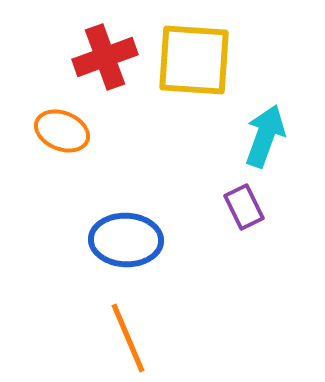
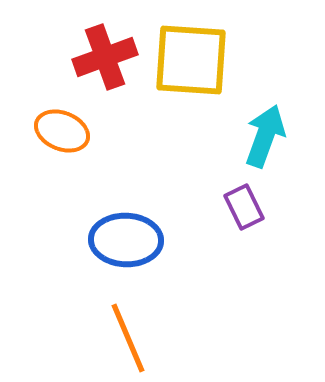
yellow square: moved 3 px left
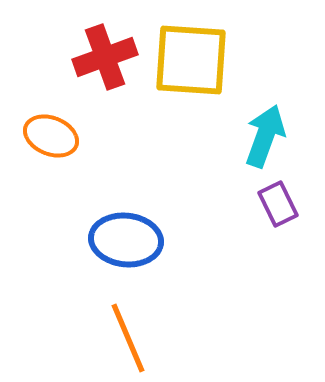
orange ellipse: moved 11 px left, 5 px down
purple rectangle: moved 34 px right, 3 px up
blue ellipse: rotated 4 degrees clockwise
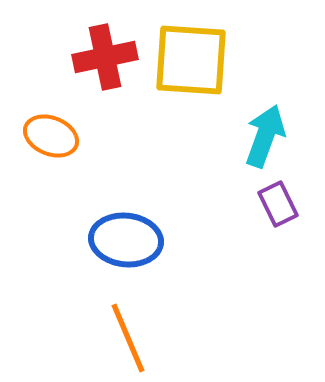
red cross: rotated 8 degrees clockwise
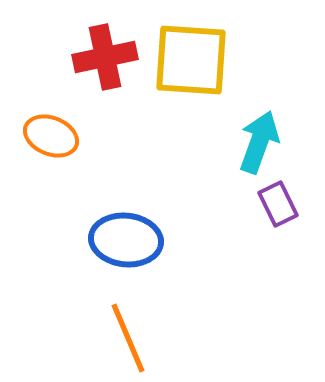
cyan arrow: moved 6 px left, 6 px down
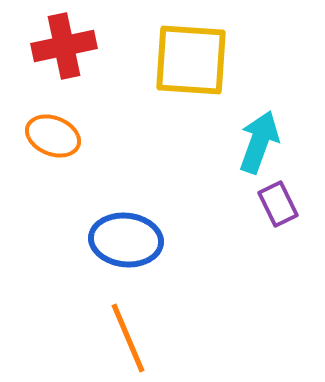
red cross: moved 41 px left, 11 px up
orange ellipse: moved 2 px right
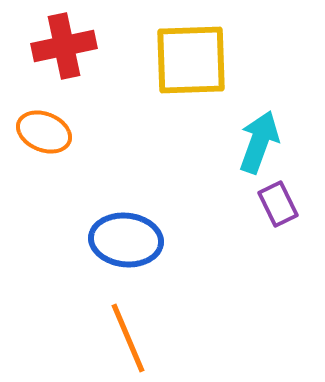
yellow square: rotated 6 degrees counterclockwise
orange ellipse: moved 9 px left, 4 px up
